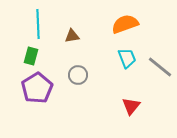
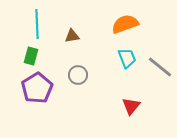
cyan line: moved 1 px left
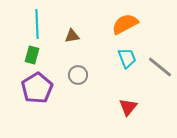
orange semicircle: rotated 8 degrees counterclockwise
green rectangle: moved 1 px right, 1 px up
red triangle: moved 3 px left, 1 px down
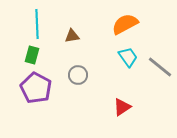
cyan trapezoid: moved 1 px right, 1 px up; rotated 15 degrees counterclockwise
purple pentagon: moved 1 px left; rotated 12 degrees counterclockwise
red triangle: moved 6 px left; rotated 18 degrees clockwise
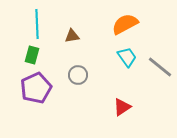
cyan trapezoid: moved 1 px left
purple pentagon: rotated 20 degrees clockwise
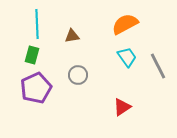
gray line: moved 2 px left, 1 px up; rotated 24 degrees clockwise
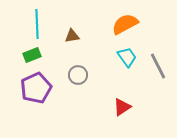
green rectangle: rotated 54 degrees clockwise
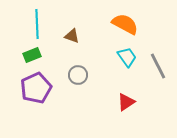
orange semicircle: rotated 56 degrees clockwise
brown triangle: rotated 28 degrees clockwise
red triangle: moved 4 px right, 5 px up
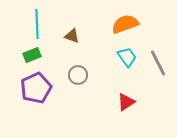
orange semicircle: rotated 48 degrees counterclockwise
gray line: moved 3 px up
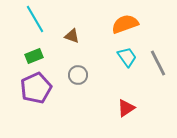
cyan line: moved 2 px left, 5 px up; rotated 28 degrees counterclockwise
green rectangle: moved 2 px right, 1 px down
red triangle: moved 6 px down
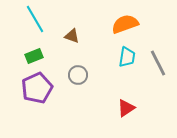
cyan trapezoid: rotated 45 degrees clockwise
purple pentagon: moved 1 px right
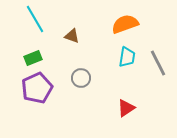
green rectangle: moved 1 px left, 2 px down
gray circle: moved 3 px right, 3 px down
